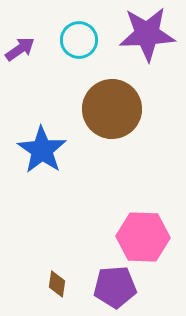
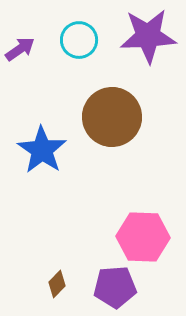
purple star: moved 1 px right, 2 px down
brown circle: moved 8 px down
brown diamond: rotated 36 degrees clockwise
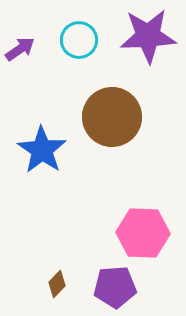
pink hexagon: moved 4 px up
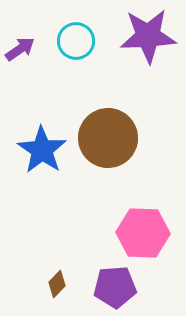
cyan circle: moved 3 px left, 1 px down
brown circle: moved 4 px left, 21 px down
